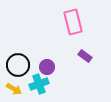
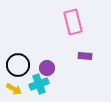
purple rectangle: rotated 32 degrees counterclockwise
purple circle: moved 1 px down
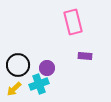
yellow arrow: rotated 105 degrees clockwise
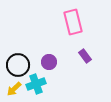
purple rectangle: rotated 48 degrees clockwise
purple circle: moved 2 px right, 6 px up
cyan cross: moved 3 px left
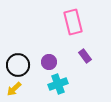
cyan cross: moved 22 px right
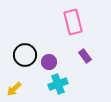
black circle: moved 7 px right, 10 px up
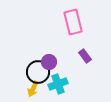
black circle: moved 13 px right, 17 px down
yellow arrow: moved 19 px right; rotated 21 degrees counterclockwise
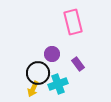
purple rectangle: moved 7 px left, 8 px down
purple circle: moved 3 px right, 8 px up
black circle: moved 1 px down
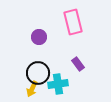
purple circle: moved 13 px left, 17 px up
cyan cross: rotated 12 degrees clockwise
yellow arrow: moved 1 px left
